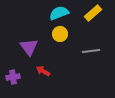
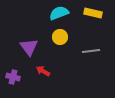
yellow rectangle: rotated 54 degrees clockwise
yellow circle: moved 3 px down
purple cross: rotated 24 degrees clockwise
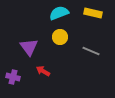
gray line: rotated 30 degrees clockwise
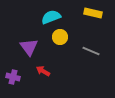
cyan semicircle: moved 8 px left, 4 px down
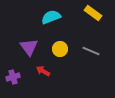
yellow rectangle: rotated 24 degrees clockwise
yellow circle: moved 12 px down
purple cross: rotated 32 degrees counterclockwise
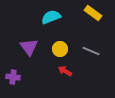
red arrow: moved 22 px right
purple cross: rotated 24 degrees clockwise
